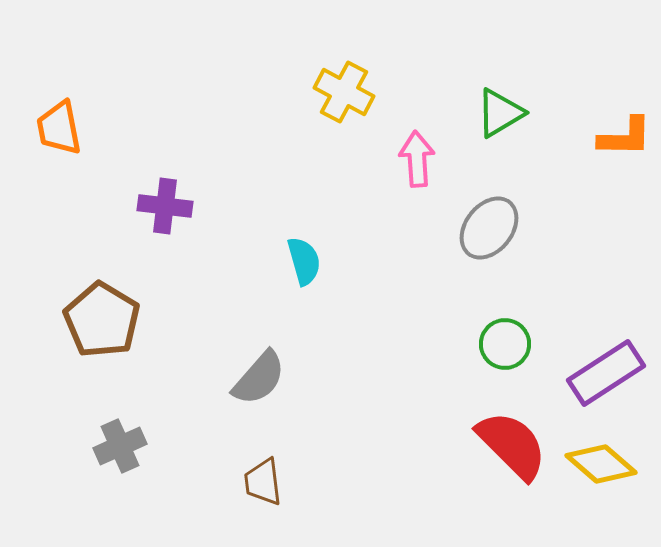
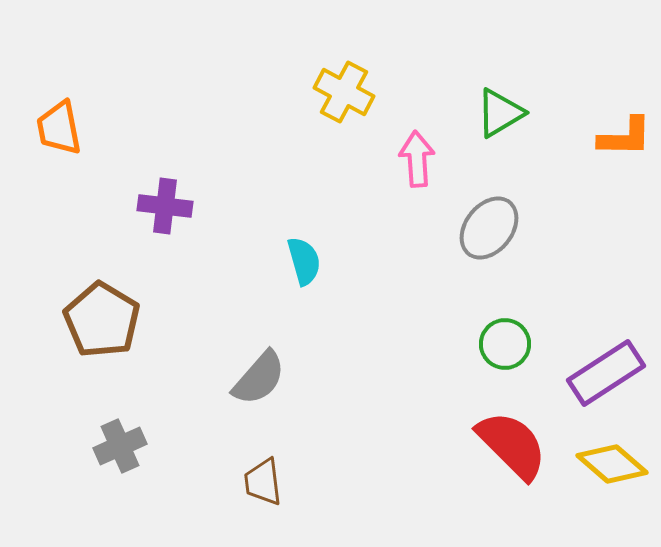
yellow diamond: moved 11 px right
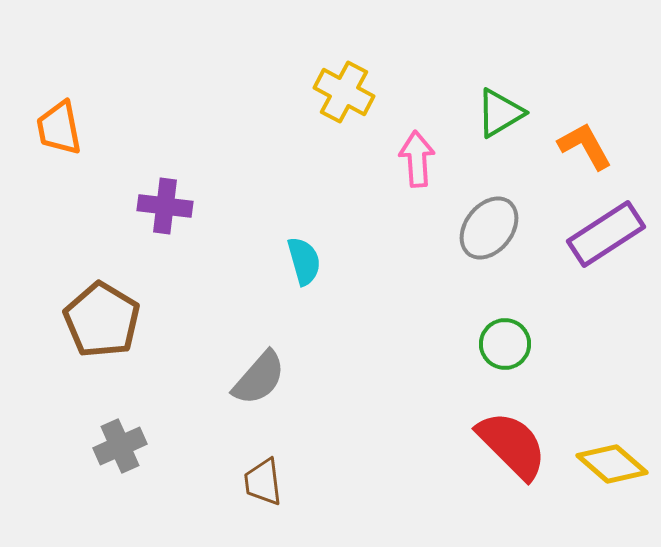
orange L-shape: moved 40 px left, 9 px down; rotated 120 degrees counterclockwise
purple rectangle: moved 139 px up
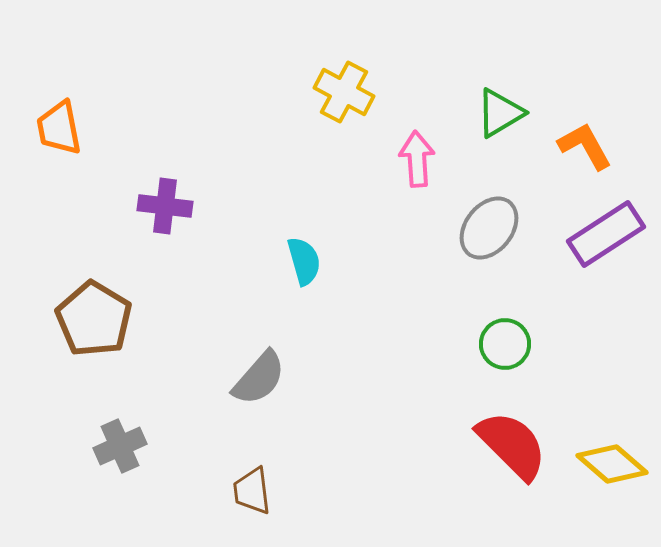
brown pentagon: moved 8 px left, 1 px up
brown trapezoid: moved 11 px left, 9 px down
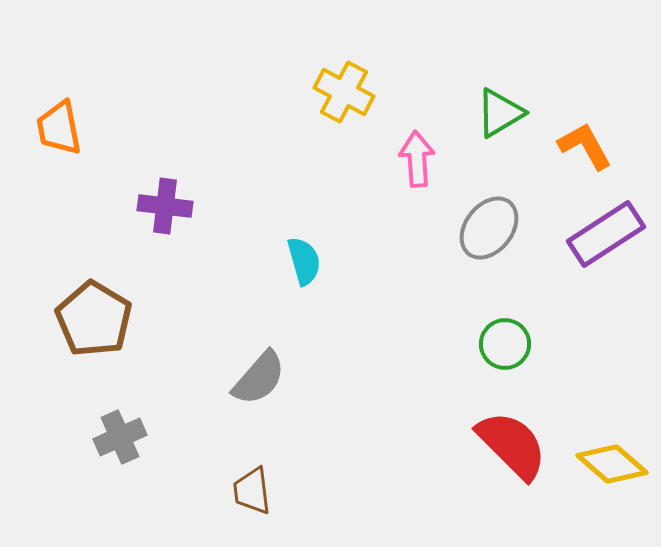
gray cross: moved 9 px up
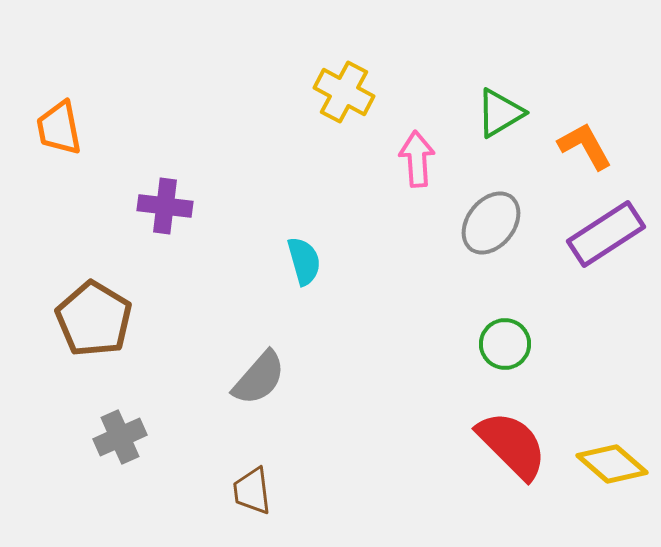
gray ellipse: moved 2 px right, 5 px up
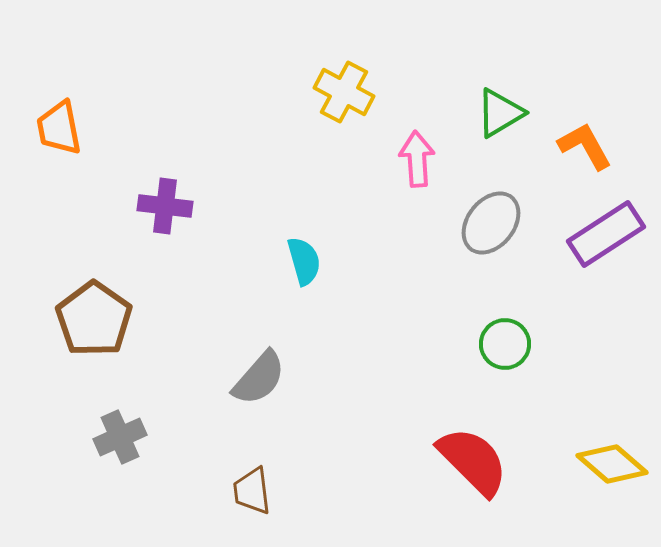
brown pentagon: rotated 4 degrees clockwise
red semicircle: moved 39 px left, 16 px down
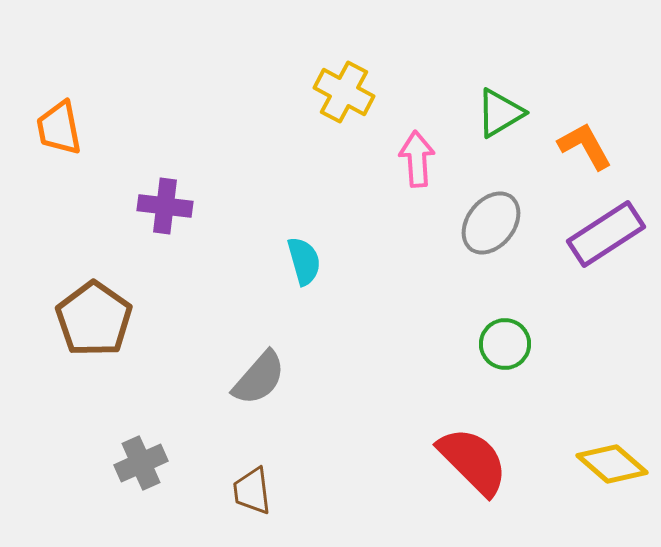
gray cross: moved 21 px right, 26 px down
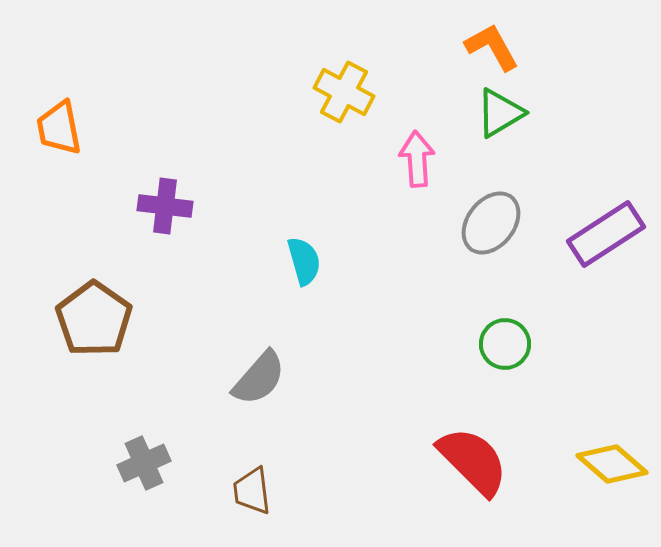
orange L-shape: moved 93 px left, 99 px up
gray cross: moved 3 px right
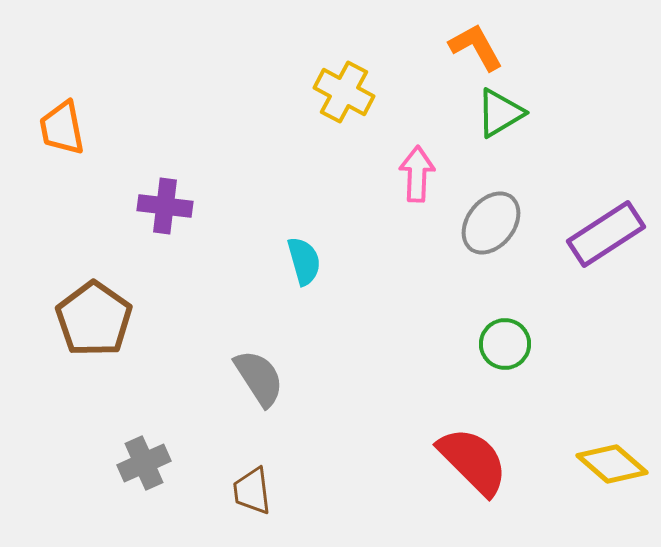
orange L-shape: moved 16 px left
orange trapezoid: moved 3 px right
pink arrow: moved 15 px down; rotated 6 degrees clockwise
gray semicircle: rotated 74 degrees counterclockwise
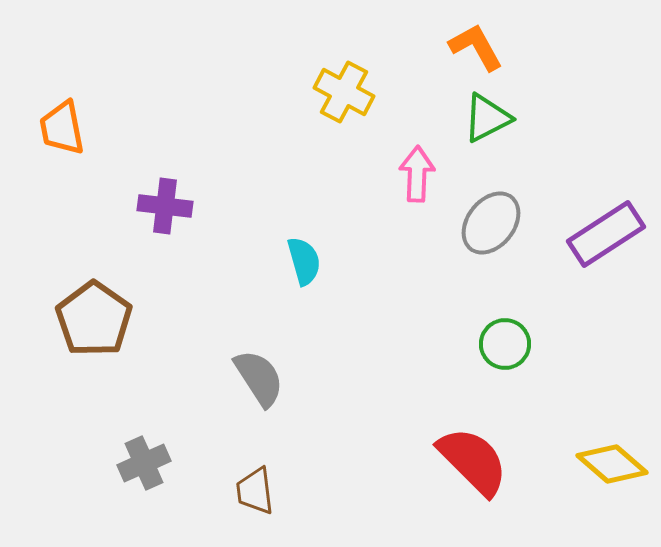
green triangle: moved 13 px left, 5 px down; rotated 4 degrees clockwise
brown trapezoid: moved 3 px right
